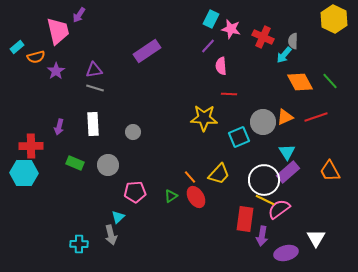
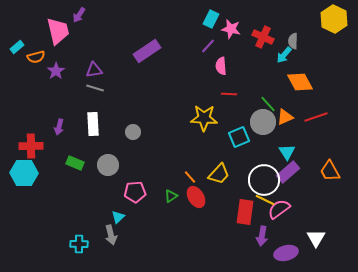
green line at (330, 81): moved 62 px left, 23 px down
red rectangle at (245, 219): moved 7 px up
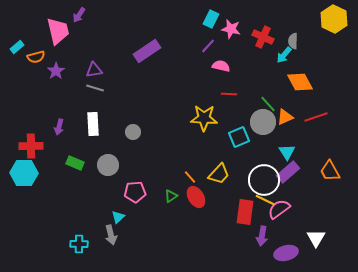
pink semicircle at (221, 66): rotated 108 degrees clockwise
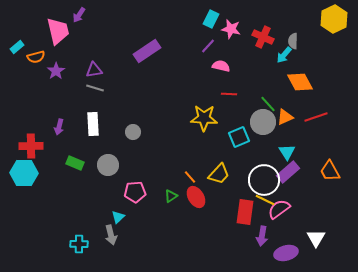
yellow hexagon at (334, 19): rotated 8 degrees clockwise
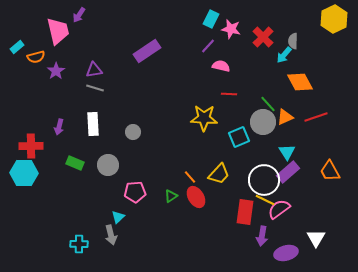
red cross at (263, 37): rotated 20 degrees clockwise
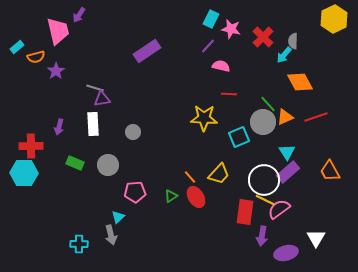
purple triangle at (94, 70): moved 8 px right, 29 px down
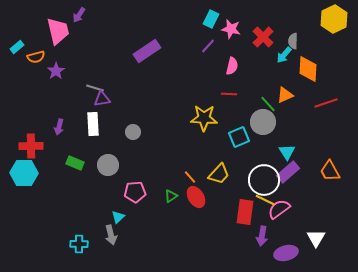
pink semicircle at (221, 66): moved 11 px right; rotated 90 degrees clockwise
orange diamond at (300, 82): moved 8 px right, 13 px up; rotated 32 degrees clockwise
orange triangle at (285, 117): moved 22 px up
red line at (316, 117): moved 10 px right, 14 px up
